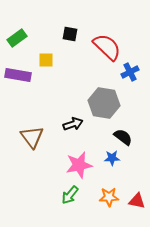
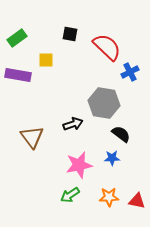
black semicircle: moved 2 px left, 3 px up
green arrow: rotated 18 degrees clockwise
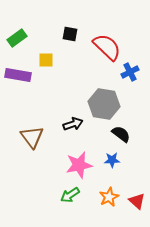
gray hexagon: moved 1 px down
blue star: moved 2 px down
orange star: rotated 24 degrees counterclockwise
red triangle: rotated 30 degrees clockwise
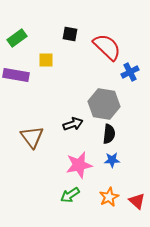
purple rectangle: moved 2 px left
black semicircle: moved 12 px left; rotated 60 degrees clockwise
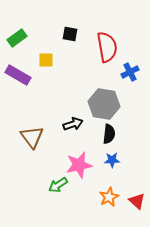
red semicircle: rotated 36 degrees clockwise
purple rectangle: moved 2 px right; rotated 20 degrees clockwise
green arrow: moved 12 px left, 10 px up
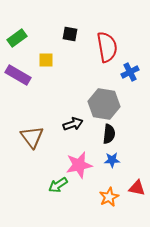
red triangle: moved 13 px up; rotated 30 degrees counterclockwise
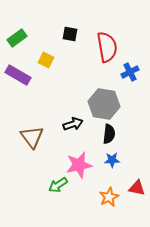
yellow square: rotated 28 degrees clockwise
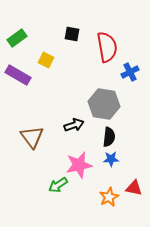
black square: moved 2 px right
black arrow: moved 1 px right, 1 px down
black semicircle: moved 3 px down
blue star: moved 1 px left, 1 px up
red triangle: moved 3 px left
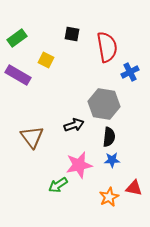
blue star: moved 1 px right, 1 px down
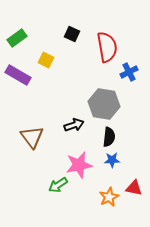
black square: rotated 14 degrees clockwise
blue cross: moved 1 px left
